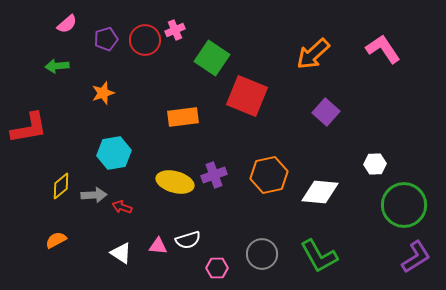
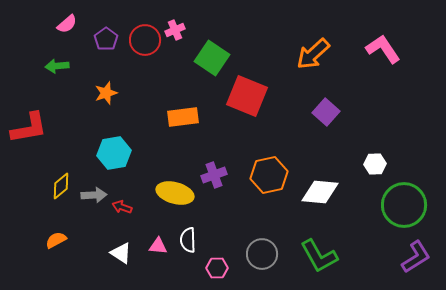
purple pentagon: rotated 20 degrees counterclockwise
orange star: moved 3 px right
yellow ellipse: moved 11 px down
white semicircle: rotated 105 degrees clockwise
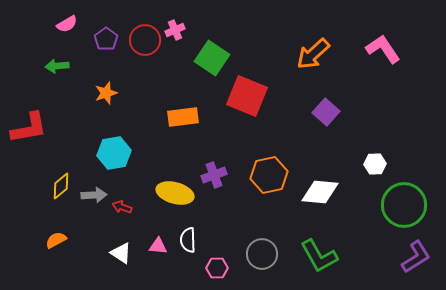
pink semicircle: rotated 10 degrees clockwise
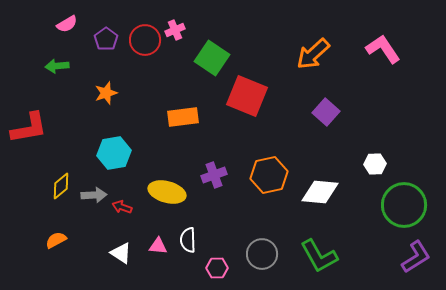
yellow ellipse: moved 8 px left, 1 px up
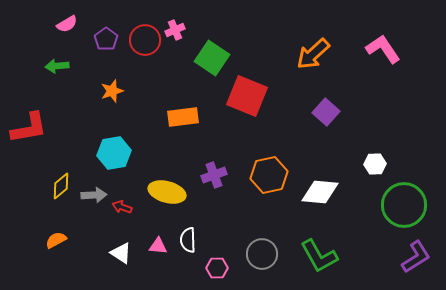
orange star: moved 6 px right, 2 px up
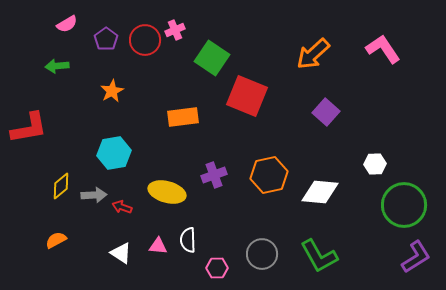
orange star: rotated 10 degrees counterclockwise
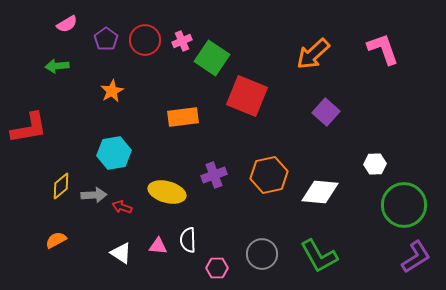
pink cross: moved 7 px right, 11 px down
pink L-shape: rotated 15 degrees clockwise
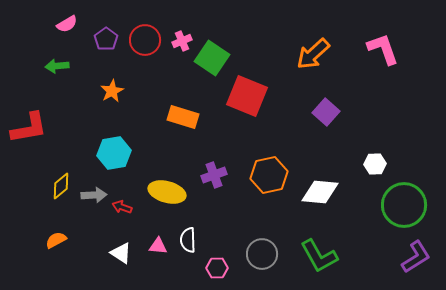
orange rectangle: rotated 24 degrees clockwise
